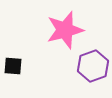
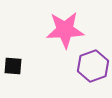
pink star: rotated 12 degrees clockwise
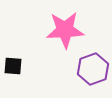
purple hexagon: moved 3 px down
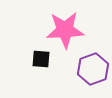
black square: moved 28 px right, 7 px up
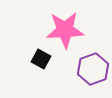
black square: rotated 24 degrees clockwise
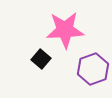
black square: rotated 12 degrees clockwise
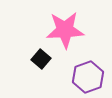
purple hexagon: moved 5 px left, 8 px down
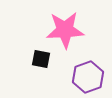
black square: rotated 30 degrees counterclockwise
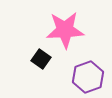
black square: rotated 24 degrees clockwise
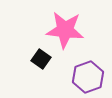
pink star: rotated 9 degrees clockwise
